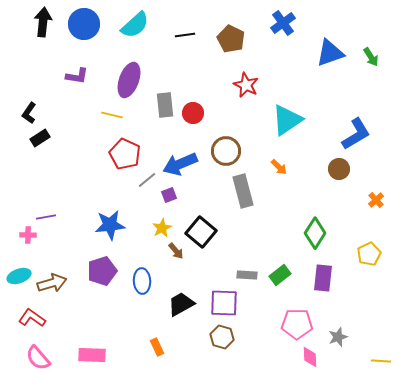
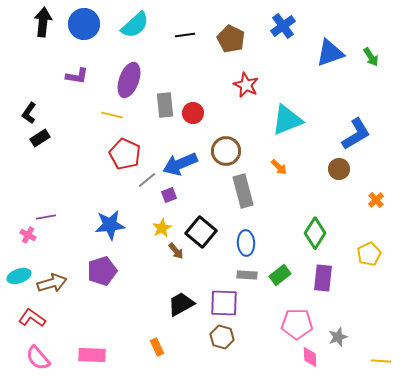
blue cross at (283, 23): moved 3 px down
cyan triangle at (287, 120): rotated 12 degrees clockwise
pink cross at (28, 235): rotated 28 degrees clockwise
blue ellipse at (142, 281): moved 104 px right, 38 px up
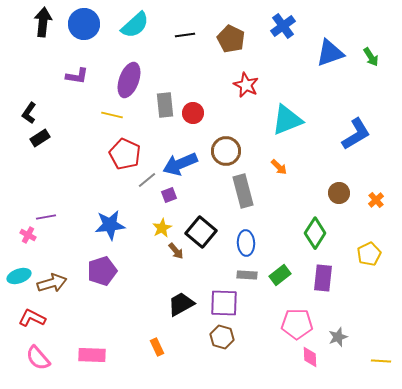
brown circle at (339, 169): moved 24 px down
red L-shape at (32, 318): rotated 8 degrees counterclockwise
